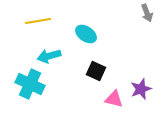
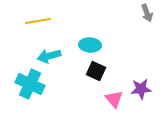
cyan ellipse: moved 4 px right, 11 px down; rotated 30 degrees counterclockwise
purple star: rotated 15 degrees clockwise
pink triangle: rotated 36 degrees clockwise
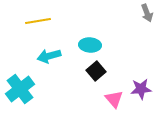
black square: rotated 24 degrees clockwise
cyan cross: moved 10 px left, 5 px down; rotated 28 degrees clockwise
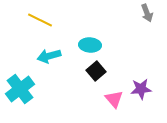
yellow line: moved 2 px right, 1 px up; rotated 35 degrees clockwise
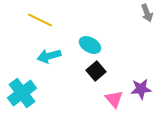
cyan ellipse: rotated 25 degrees clockwise
cyan cross: moved 2 px right, 4 px down
